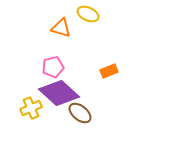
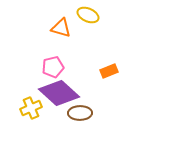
yellow ellipse: moved 1 px down
brown ellipse: rotated 40 degrees counterclockwise
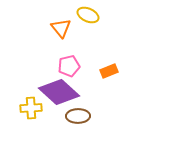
orange triangle: rotated 35 degrees clockwise
pink pentagon: moved 16 px right, 1 px up
purple diamond: moved 1 px up
yellow cross: rotated 20 degrees clockwise
brown ellipse: moved 2 px left, 3 px down
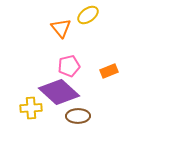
yellow ellipse: rotated 60 degrees counterclockwise
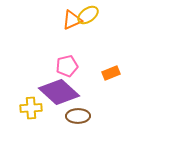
orange triangle: moved 11 px right, 8 px up; rotated 45 degrees clockwise
pink pentagon: moved 2 px left
orange rectangle: moved 2 px right, 2 px down
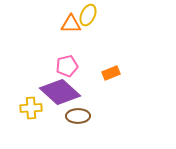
yellow ellipse: rotated 30 degrees counterclockwise
orange triangle: moved 1 px left, 4 px down; rotated 25 degrees clockwise
purple diamond: moved 1 px right
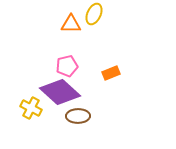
yellow ellipse: moved 6 px right, 1 px up
yellow cross: rotated 30 degrees clockwise
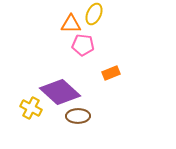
pink pentagon: moved 16 px right, 21 px up; rotated 20 degrees clockwise
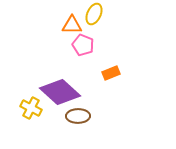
orange triangle: moved 1 px right, 1 px down
pink pentagon: rotated 15 degrees clockwise
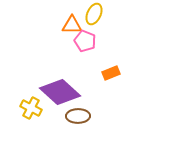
pink pentagon: moved 2 px right, 4 px up
